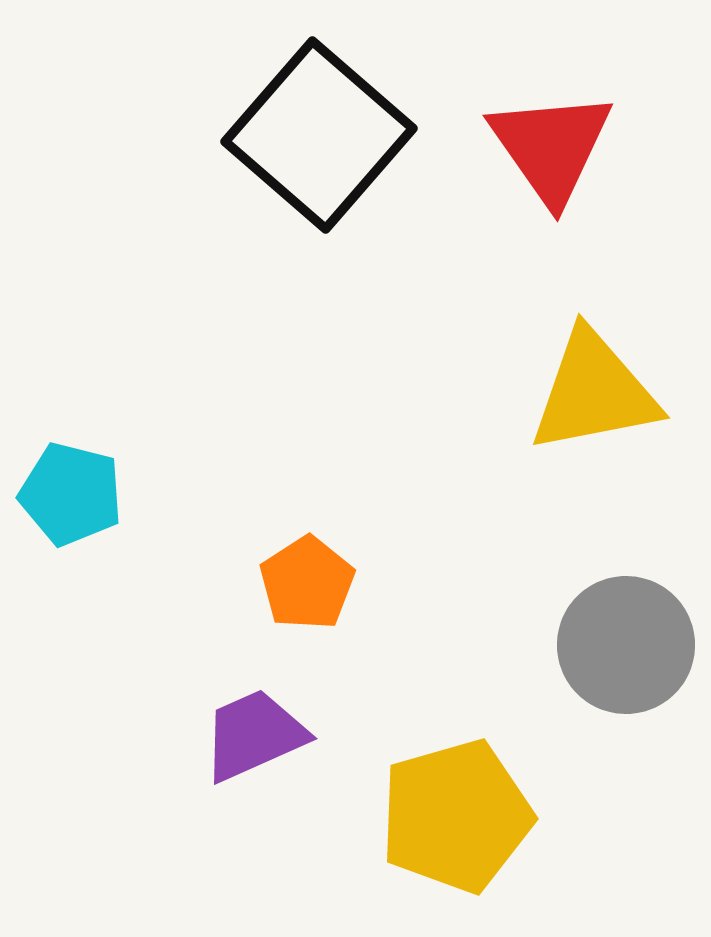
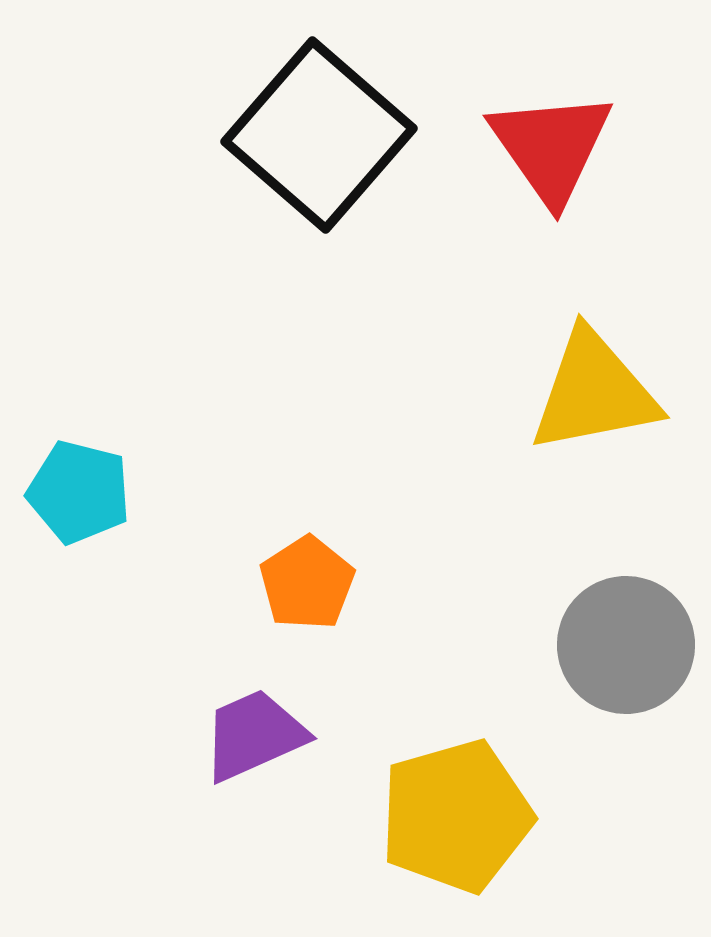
cyan pentagon: moved 8 px right, 2 px up
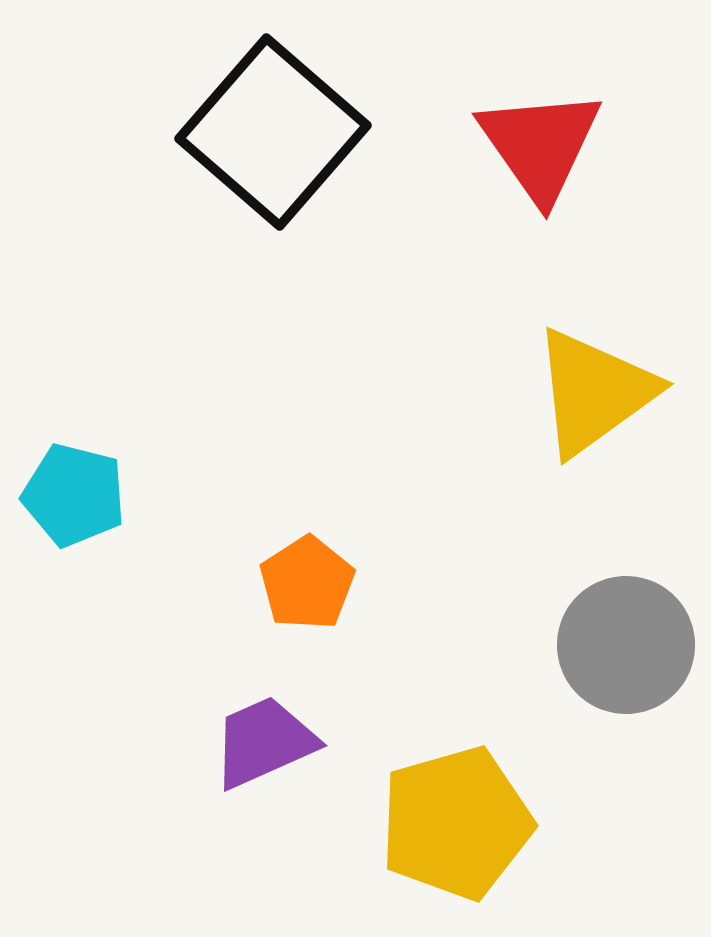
black square: moved 46 px left, 3 px up
red triangle: moved 11 px left, 2 px up
yellow triangle: rotated 25 degrees counterclockwise
cyan pentagon: moved 5 px left, 3 px down
purple trapezoid: moved 10 px right, 7 px down
yellow pentagon: moved 7 px down
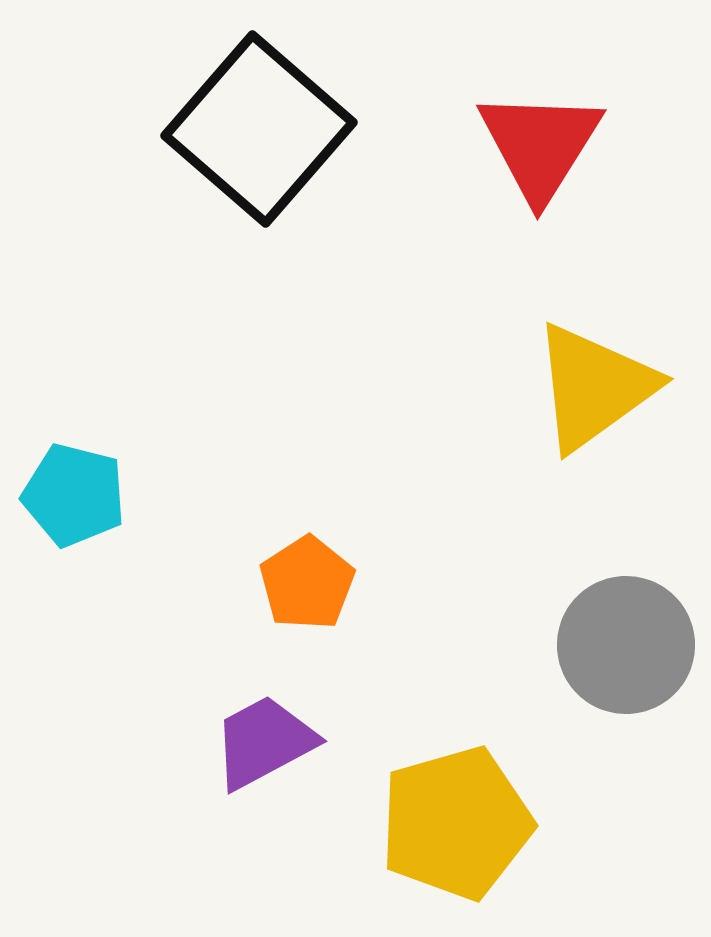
black square: moved 14 px left, 3 px up
red triangle: rotated 7 degrees clockwise
yellow triangle: moved 5 px up
purple trapezoid: rotated 4 degrees counterclockwise
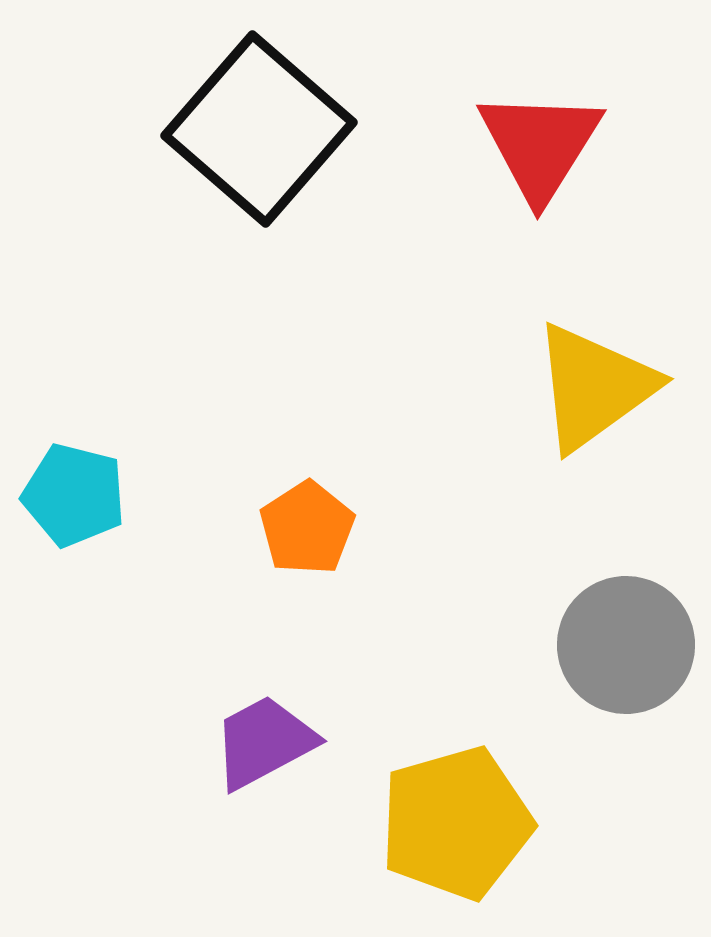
orange pentagon: moved 55 px up
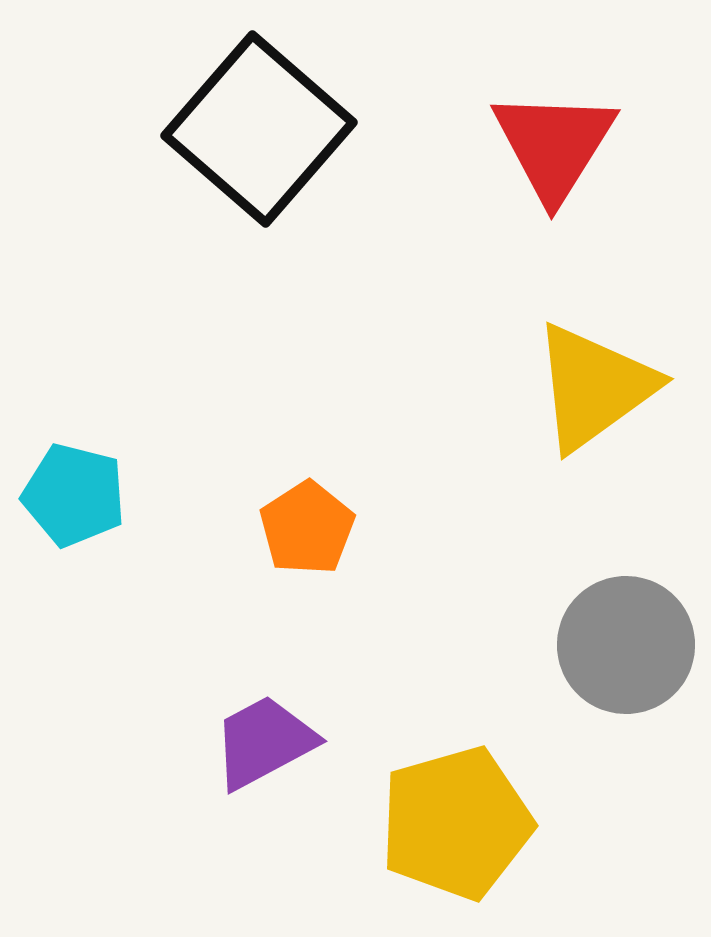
red triangle: moved 14 px right
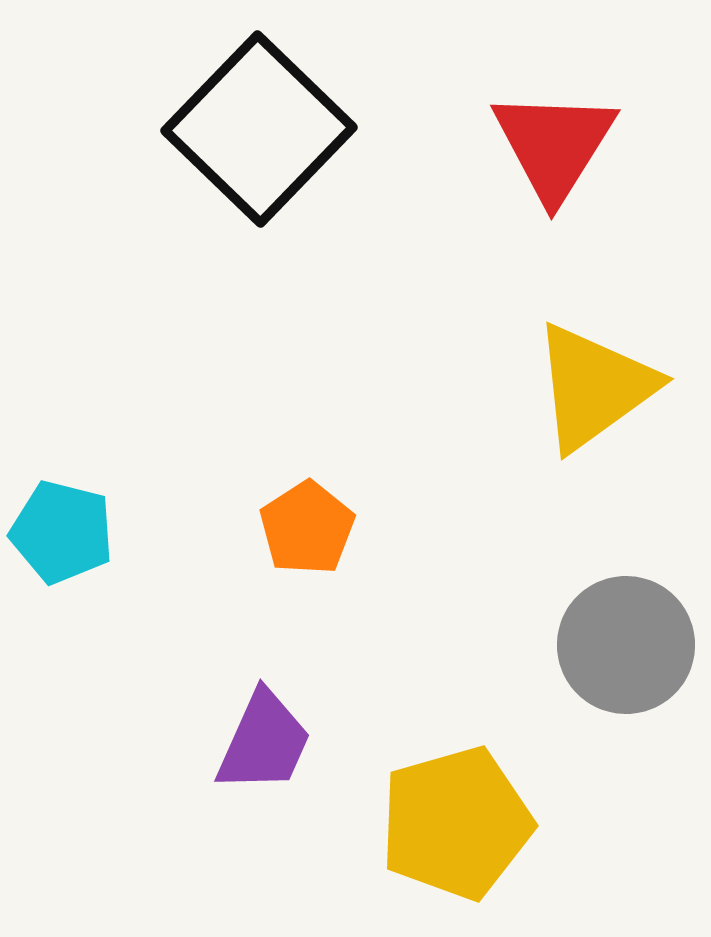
black square: rotated 3 degrees clockwise
cyan pentagon: moved 12 px left, 37 px down
purple trapezoid: rotated 142 degrees clockwise
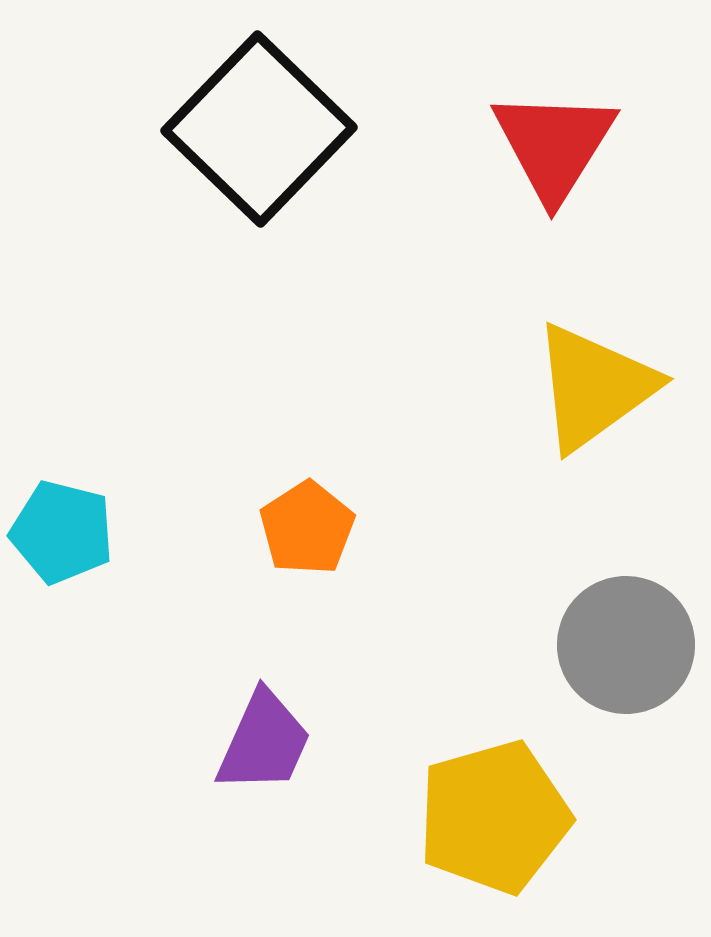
yellow pentagon: moved 38 px right, 6 px up
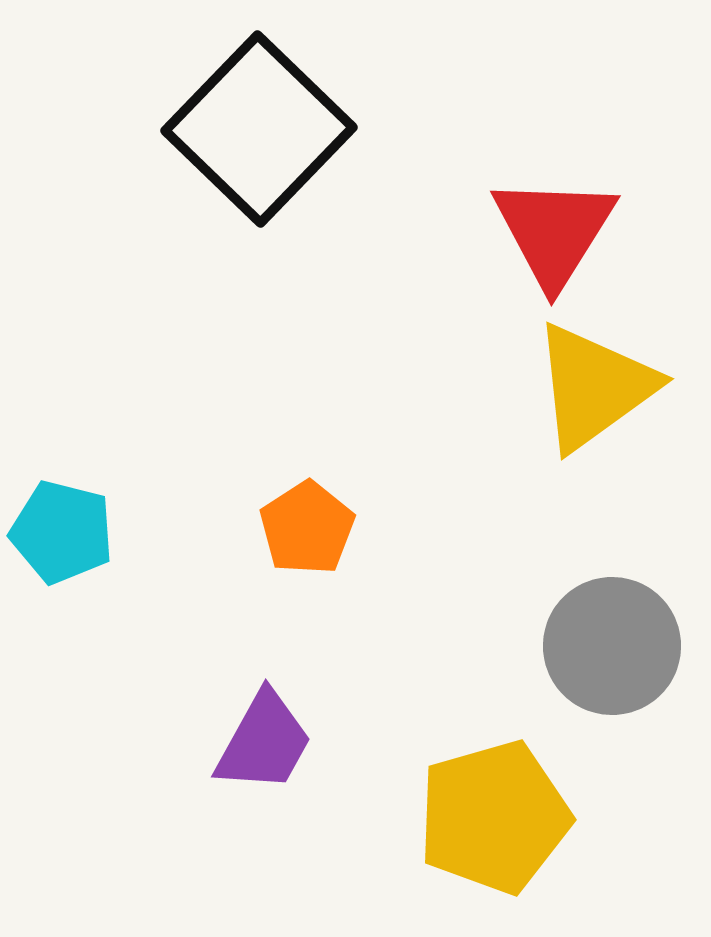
red triangle: moved 86 px down
gray circle: moved 14 px left, 1 px down
purple trapezoid: rotated 5 degrees clockwise
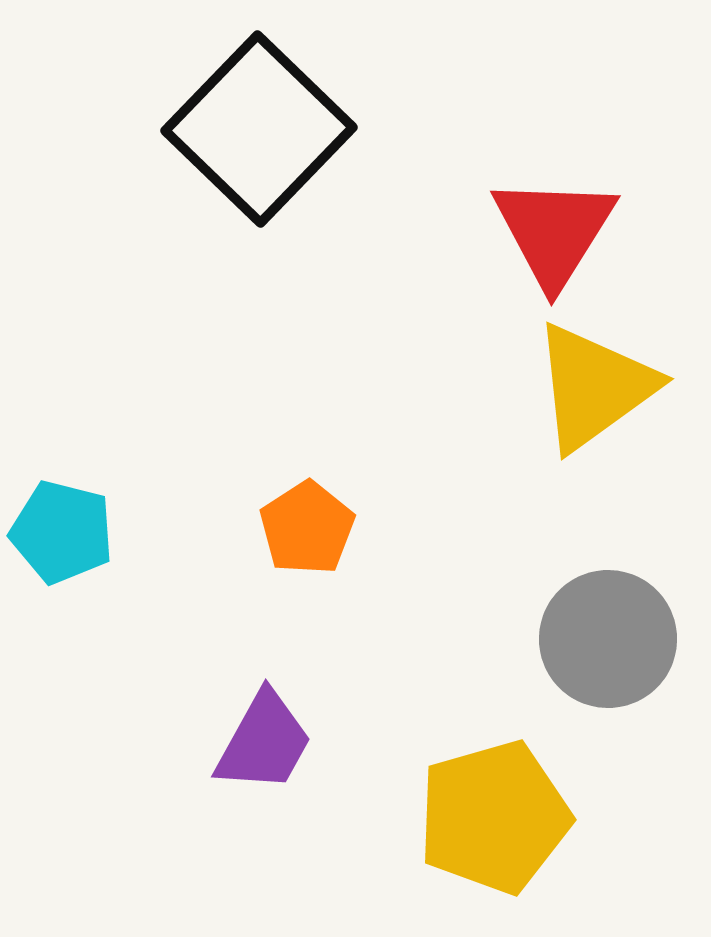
gray circle: moved 4 px left, 7 px up
